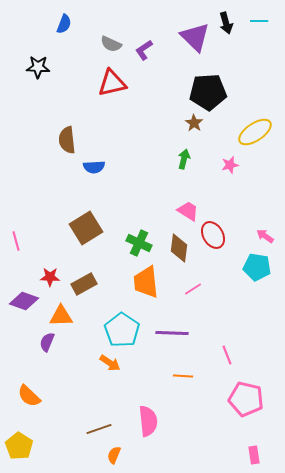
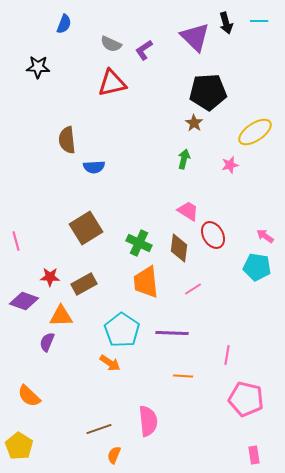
pink line at (227, 355): rotated 30 degrees clockwise
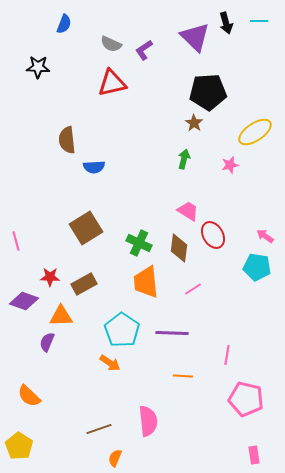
orange semicircle at (114, 455): moved 1 px right, 3 px down
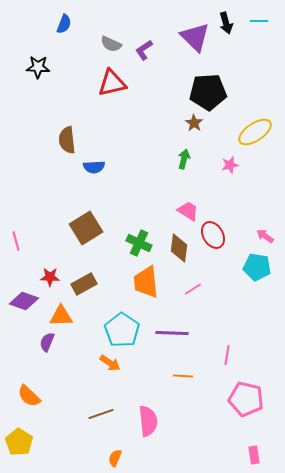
brown line at (99, 429): moved 2 px right, 15 px up
yellow pentagon at (19, 446): moved 4 px up
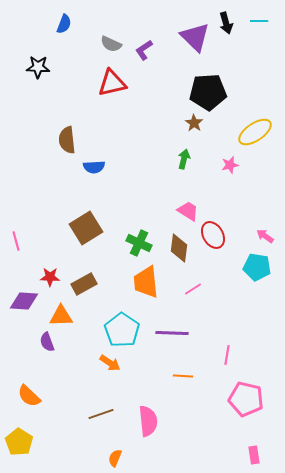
purple diamond at (24, 301): rotated 16 degrees counterclockwise
purple semicircle at (47, 342): rotated 42 degrees counterclockwise
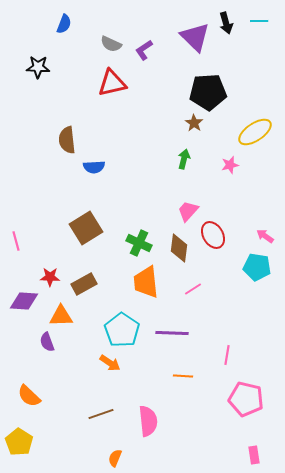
pink trapezoid at (188, 211): rotated 80 degrees counterclockwise
